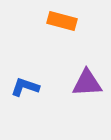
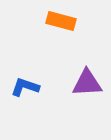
orange rectangle: moved 1 px left
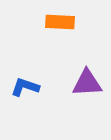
orange rectangle: moved 1 px left, 1 px down; rotated 12 degrees counterclockwise
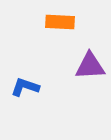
purple triangle: moved 3 px right, 17 px up
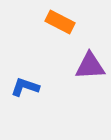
orange rectangle: rotated 24 degrees clockwise
